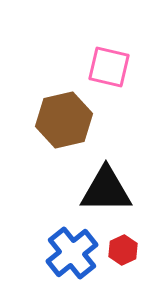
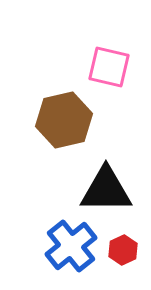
blue cross: moved 1 px left, 7 px up
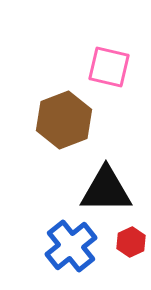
brown hexagon: rotated 8 degrees counterclockwise
red hexagon: moved 8 px right, 8 px up
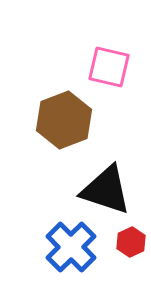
black triangle: rotated 18 degrees clockwise
blue cross: moved 1 px down; rotated 6 degrees counterclockwise
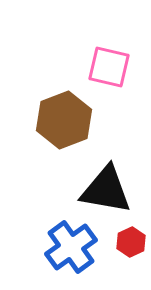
black triangle: rotated 8 degrees counterclockwise
blue cross: rotated 9 degrees clockwise
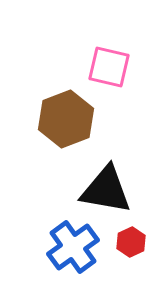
brown hexagon: moved 2 px right, 1 px up
blue cross: moved 2 px right
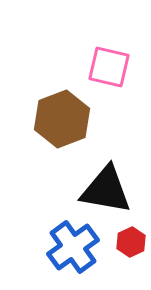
brown hexagon: moved 4 px left
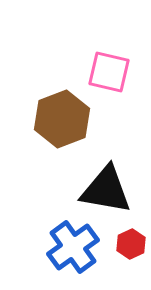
pink square: moved 5 px down
red hexagon: moved 2 px down
